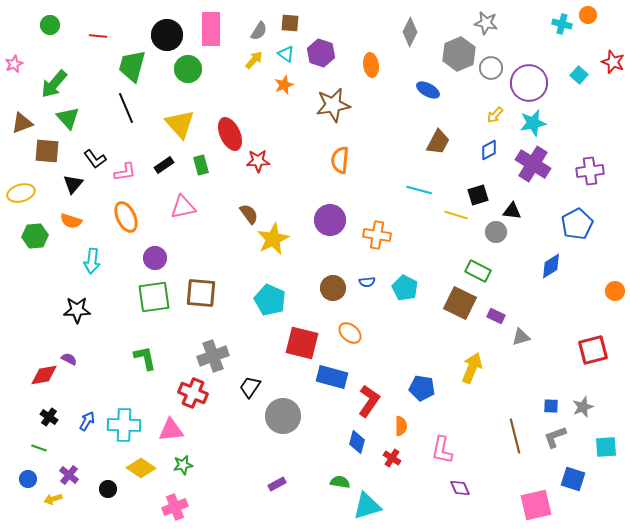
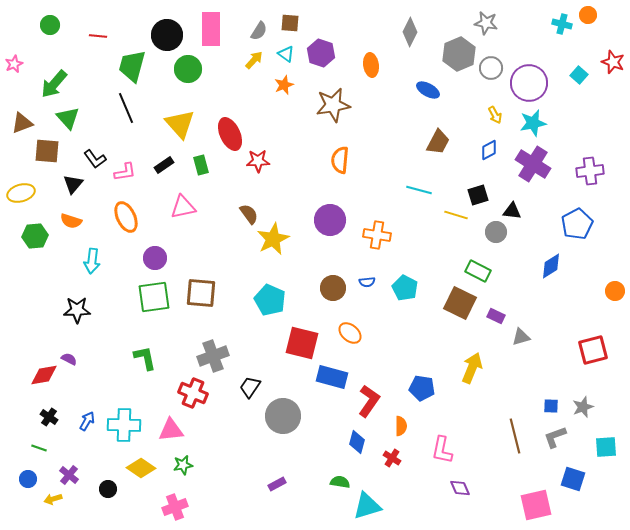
yellow arrow at (495, 115): rotated 72 degrees counterclockwise
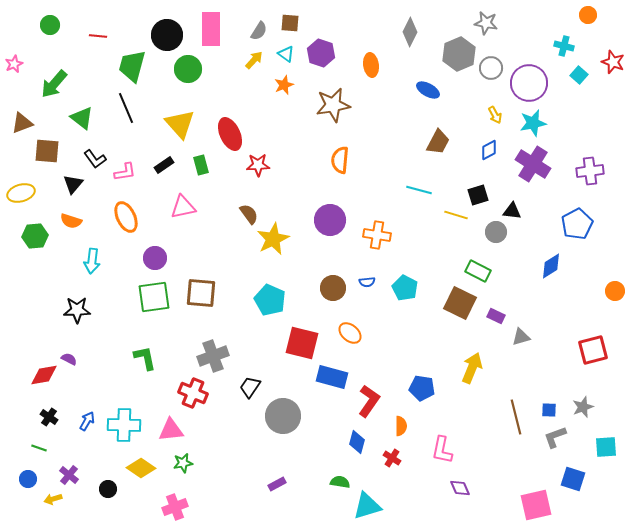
cyan cross at (562, 24): moved 2 px right, 22 px down
green triangle at (68, 118): moved 14 px right; rotated 10 degrees counterclockwise
red star at (258, 161): moved 4 px down
blue square at (551, 406): moved 2 px left, 4 px down
brown line at (515, 436): moved 1 px right, 19 px up
green star at (183, 465): moved 2 px up
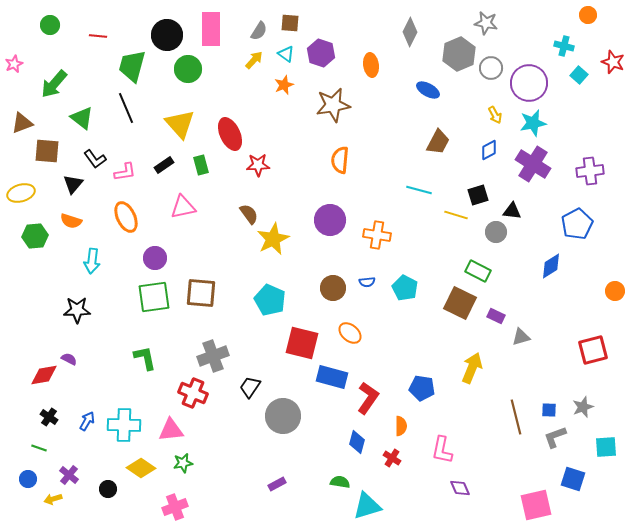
red L-shape at (369, 401): moved 1 px left, 3 px up
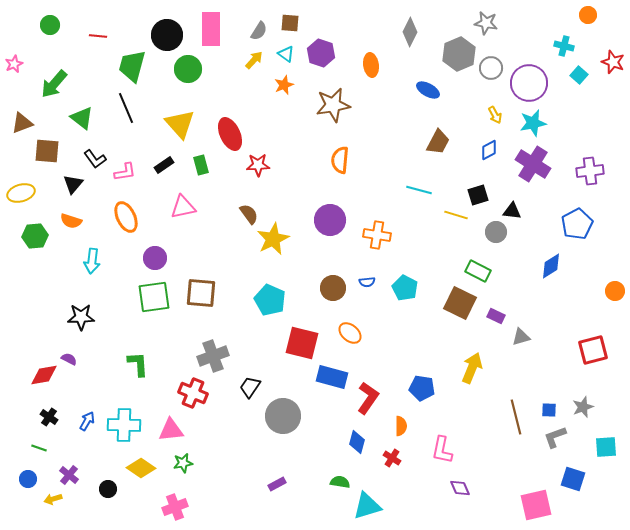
black star at (77, 310): moved 4 px right, 7 px down
green L-shape at (145, 358): moved 7 px left, 6 px down; rotated 8 degrees clockwise
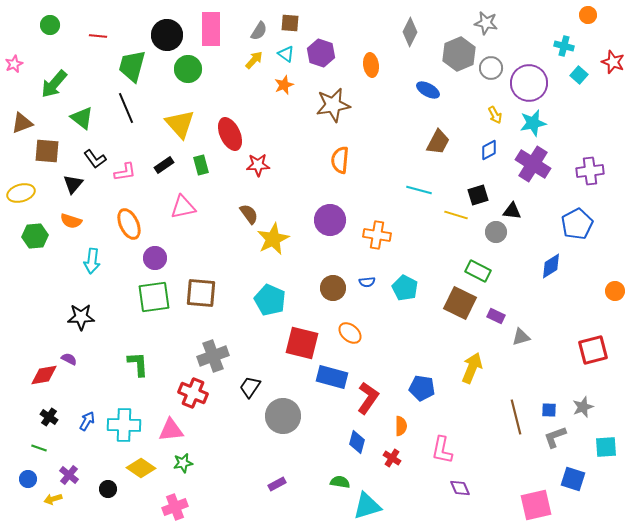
orange ellipse at (126, 217): moved 3 px right, 7 px down
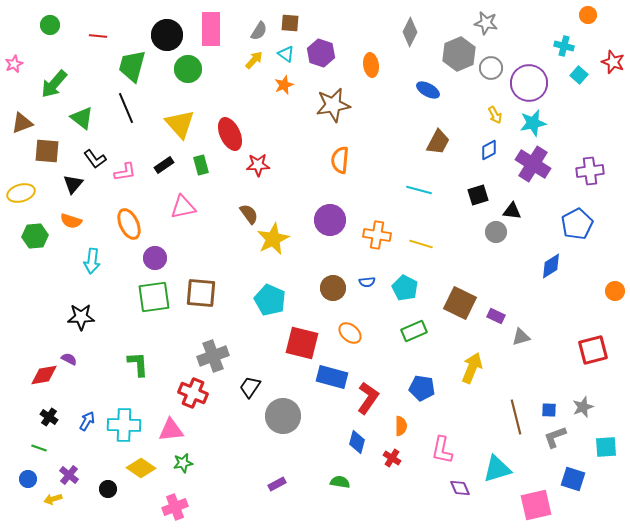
yellow line at (456, 215): moved 35 px left, 29 px down
green rectangle at (478, 271): moved 64 px left, 60 px down; rotated 50 degrees counterclockwise
cyan triangle at (367, 506): moved 130 px right, 37 px up
